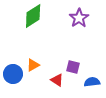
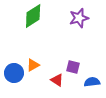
purple star: rotated 18 degrees clockwise
blue circle: moved 1 px right, 1 px up
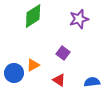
purple star: moved 1 px down
purple square: moved 10 px left, 14 px up; rotated 24 degrees clockwise
red triangle: moved 2 px right
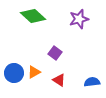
green diamond: rotated 75 degrees clockwise
purple square: moved 8 px left
orange triangle: moved 1 px right, 7 px down
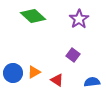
purple star: rotated 18 degrees counterclockwise
purple square: moved 18 px right, 2 px down
blue circle: moved 1 px left
red triangle: moved 2 px left
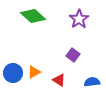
red triangle: moved 2 px right
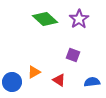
green diamond: moved 12 px right, 3 px down
purple square: rotated 16 degrees counterclockwise
blue circle: moved 1 px left, 9 px down
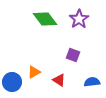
green diamond: rotated 10 degrees clockwise
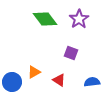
purple square: moved 2 px left, 2 px up
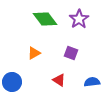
orange triangle: moved 19 px up
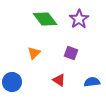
orange triangle: rotated 16 degrees counterclockwise
